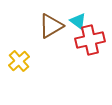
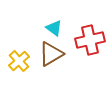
cyan triangle: moved 24 px left, 7 px down
brown triangle: moved 28 px down
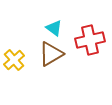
yellow cross: moved 5 px left, 1 px up
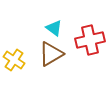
yellow cross: rotated 15 degrees counterclockwise
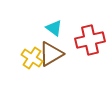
yellow cross: moved 18 px right, 2 px up
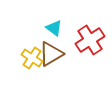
red cross: rotated 20 degrees counterclockwise
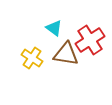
brown triangle: moved 15 px right; rotated 40 degrees clockwise
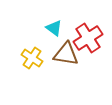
red cross: moved 2 px left, 2 px up
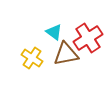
cyan triangle: moved 4 px down
brown triangle: rotated 20 degrees counterclockwise
